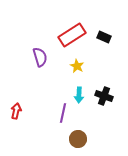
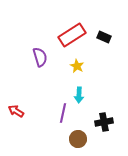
black cross: moved 26 px down; rotated 30 degrees counterclockwise
red arrow: rotated 70 degrees counterclockwise
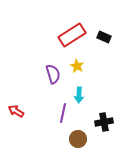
purple semicircle: moved 13 px right, 17 px down
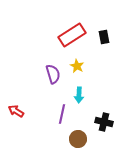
black rectangle: rotated 56 degrees clockwise
purple line: moved 1 px left, 1 px down
black cross: rotated 24 degrees clockwise
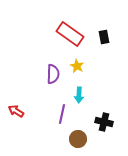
red rectangle: moved 2 px left, 1 px up; rotated 68 degrees clockwise
purple semicircle: rotated 18 degrees clockwise
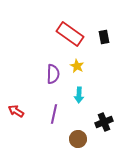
purple line: moved 8 px left
black cross: rotated 36 degrees counterclockwise
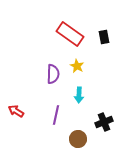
purple line: moved 2 px right, 1 px down
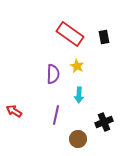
red arrow: moved 2 px left
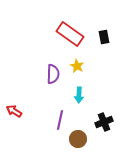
purple line: moved 4 px right, 5 px down
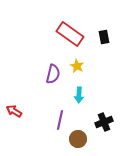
purple semicircle: rotated 12 degrees clockwise
